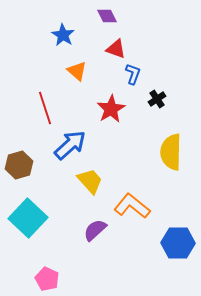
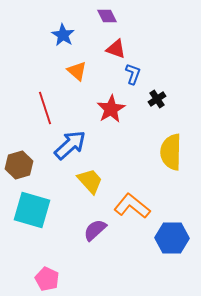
cyan square: moved 4 px right, 8 px up; rotated 27 degrees counterclockwise
blue hexagon: moved 6 px left, 5 px up
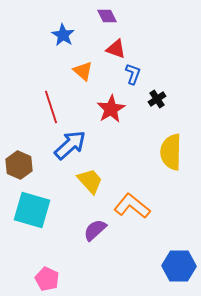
orange triangle: moved 6 px right
red line: moved 6 px right, 1 px up
brown hexagon: rotated 20 degrees counterclockwise
blue hexagon: moved 7 px right, 28 px down
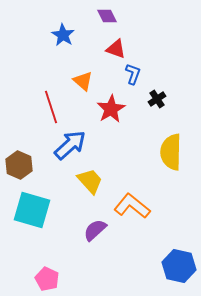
orange triangle: moved 10 px down
blue hexagon: rotated 12 degrees clockwise
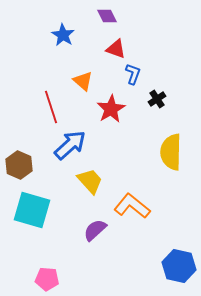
pink pentagon: rotated 20 degrees counterclockwise
